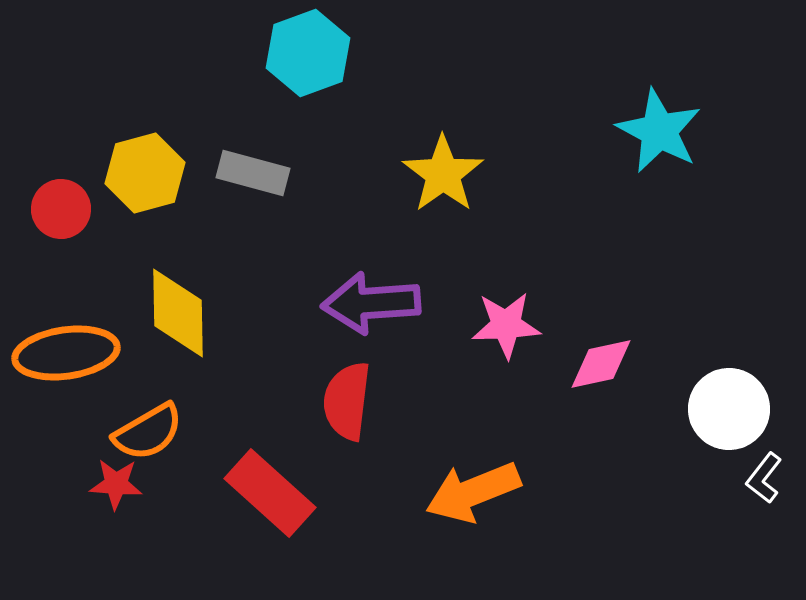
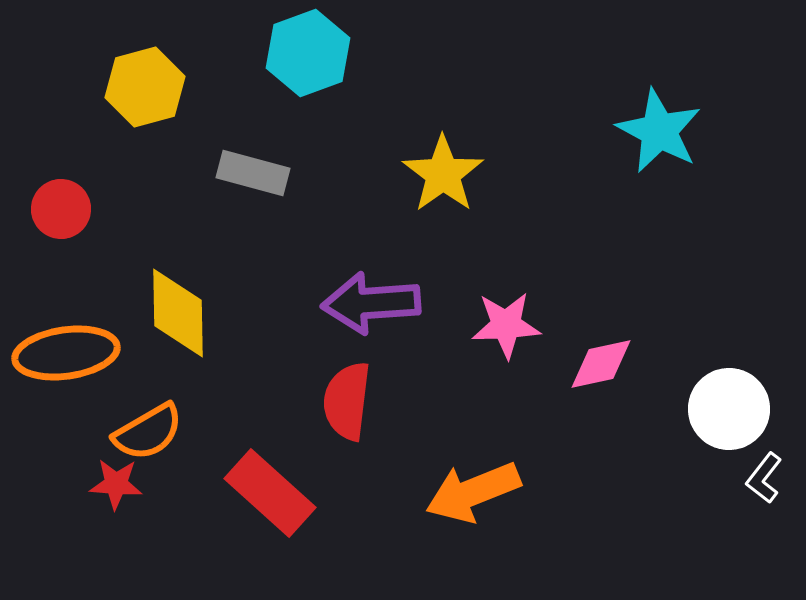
yellow hexagon: moved 86 px up
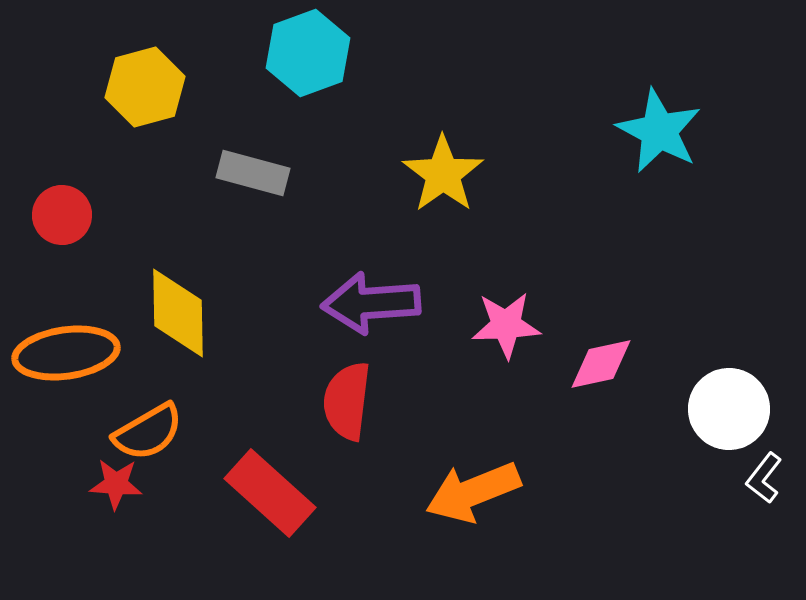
red circle: moved 1 px right, 6 px down
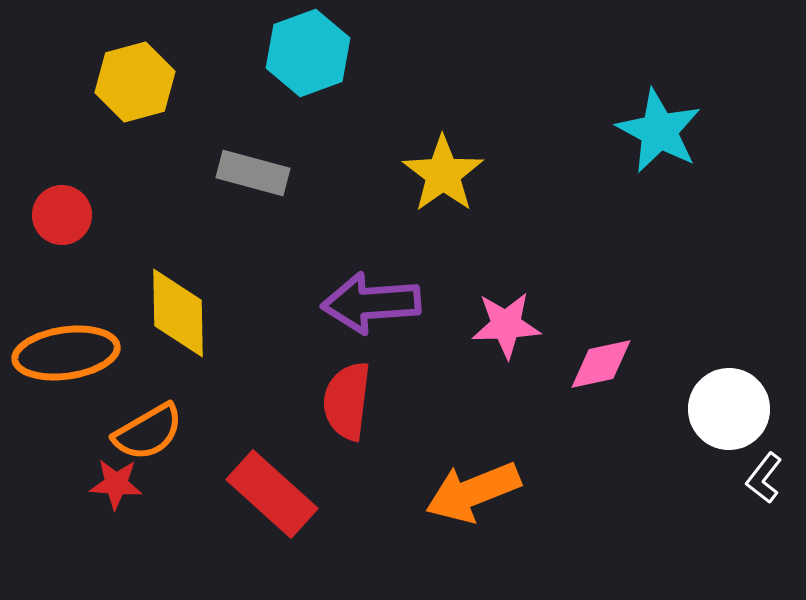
yellow hexagon: moved 10 px left, 5 px up
red rectangle: moved 2 px right, 1 px down
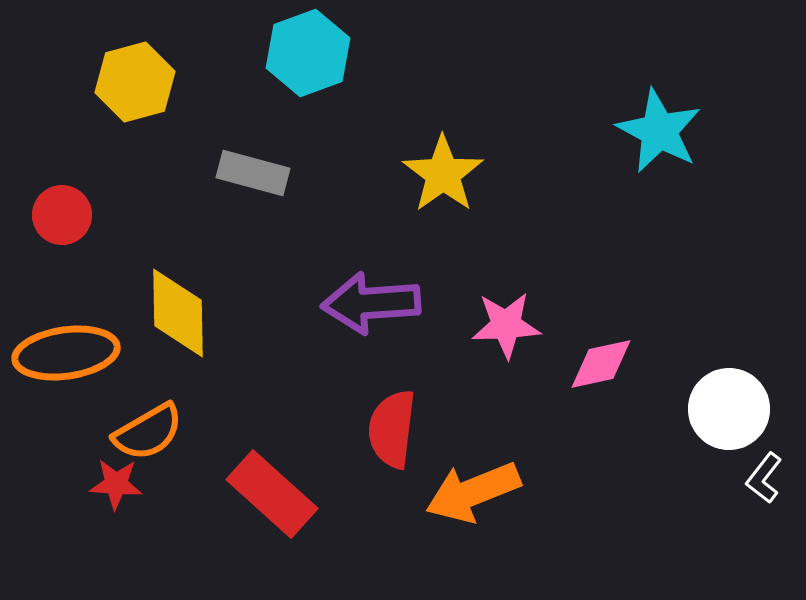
red semicircle: moved 45 px right, 28 px down
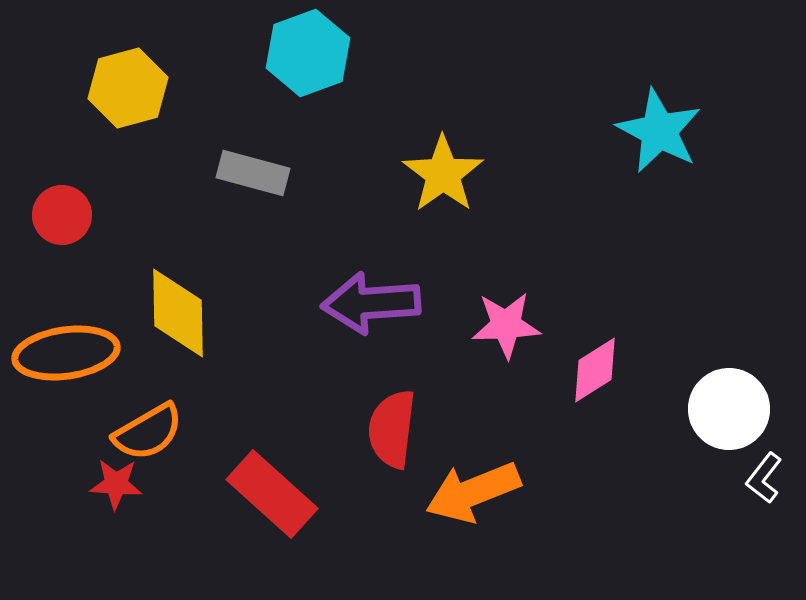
yellow hexagon: moved 7 px left, 6 px down
pink diamond: moved 6 px left, 6 px down; rotated 20 degrees counterclockwise
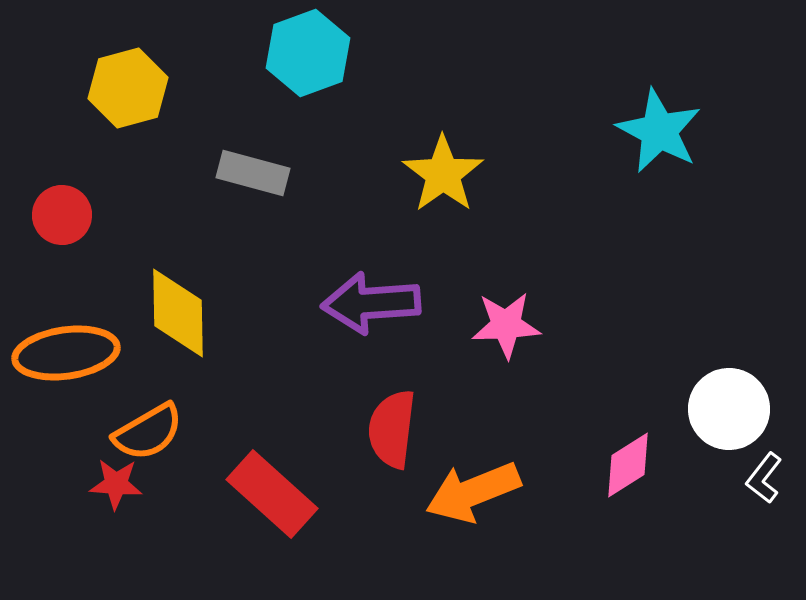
pink diamond: moved 33 px right, 95 px down
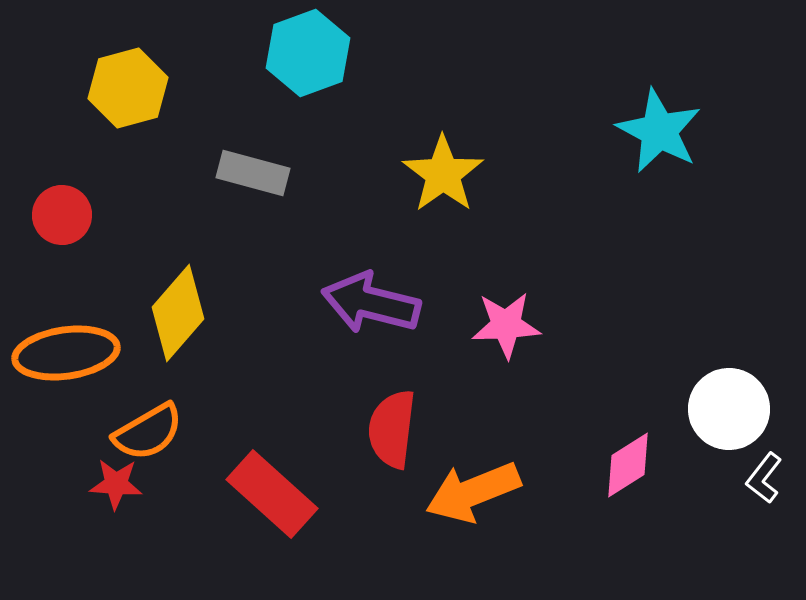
purple arrow: rotated 18 degrees clockwise
yellow diamond: rotated 42 degrees clockwise
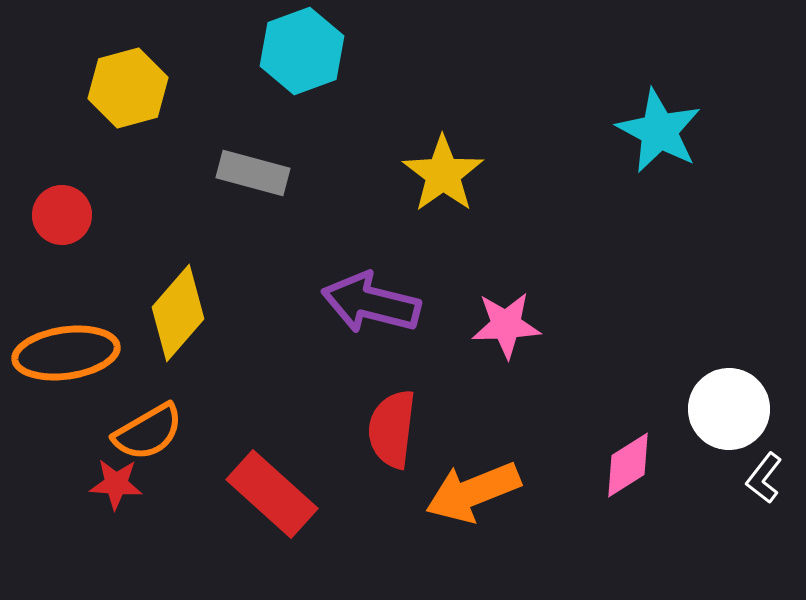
cyan hexagon: moved 6 px left, 2 px up
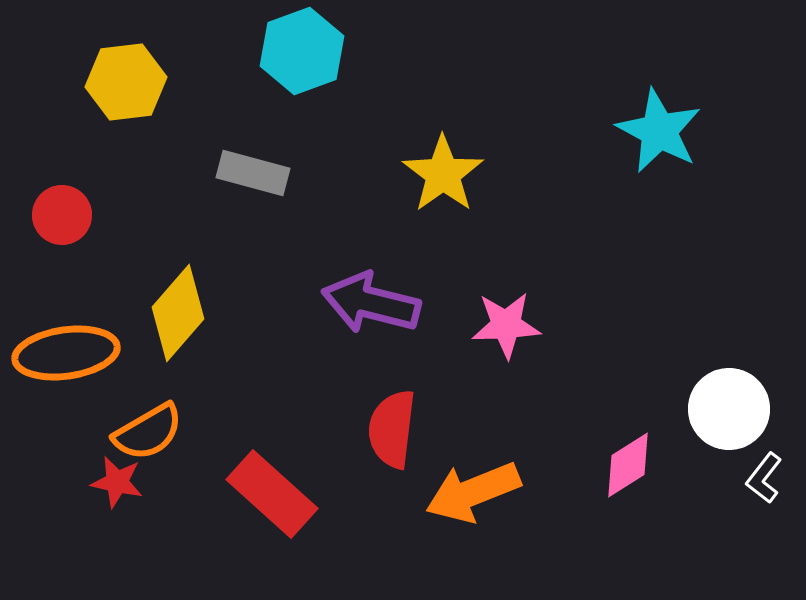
yellow hexagon: moved 2 px left, 6 px up; rotated 8 degrees clockwise
red star: moved 1 px right, 2 px up; rotated 8 degrees clockwise
